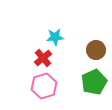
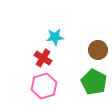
brown circle: moved 2 px right
red cross: rotated 18 degrees counterclockwise
green pentagon: rotated 20 degrees counterclockwise
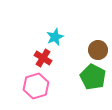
cyan star: rotated 18 degrees counterclockwise
green pentagon: moved 1 px left, 5 px up
pink hexagon: moved 8 px left
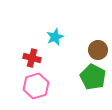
red cross: moved 11 px left; rotated 18 degrees counterclockwise
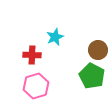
red cross: moved 3 px up; rotated 12 degrees counterclockwise
green pentagon: moved 1 px left, 1 px up
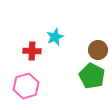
red cross: moved 4 px up
pink hexagon: moved 10 px left
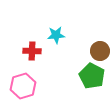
cyan star: moved 1 px right, 2 px up; rotated 18 degrees clockwise
brown circle: moved 2 px right, 1 px down
pink hexagon: moved 3 px left
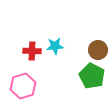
cyan star: moved 1 px left, 11 px down
brown circle: moved 2 px left, 1 px up
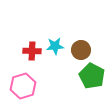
brown circle: moved 17 px left
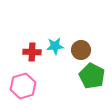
red cross: moved 1 px down
